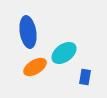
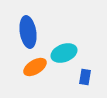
cyan ellipse: rotated 15 degrees clockwise
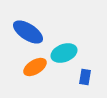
blue ellipse: rotated 48 degrees counterclockwise
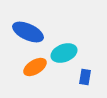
blue ellipse: rotated 8 degrees counterclockwise
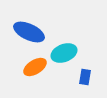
blue ellipse: moved 1 px right
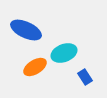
blue ellipse: moved 3 px left, 2 px up
blue rectangle: rotated 42 degrees counterclockwise
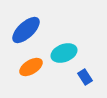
blue ellipse: rotated 68 degrees counterclockwise
orange ellipse: moved 4 px left
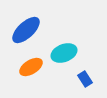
blue rectangle: moved 2 px down
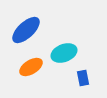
blue rectangle: moved 2 px left, 1 px up; rotated 21 degrees clockwise
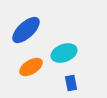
blue rectangle: moved 12 px left, 5 px down
